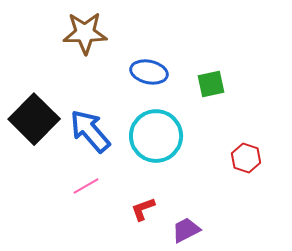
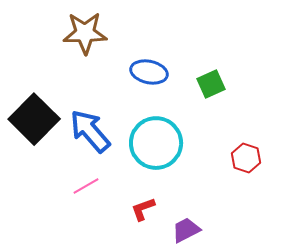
green square: rotated 12 degrees counterclockwise
cyan circle: moved 7 px down
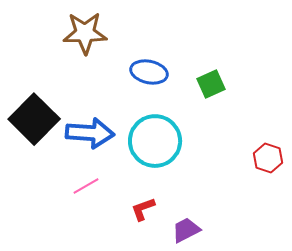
blue arrow: moved 2 px down; rotated 135 degrees clockwise
cyan circle: moved 1 px left, 2 px up
red hexagon: moved 22 px right
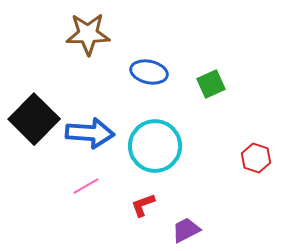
brown star: moved 3 px right, 1 px down
cyan circle: moved 5 px down
red hexagon: moved 12 px left
red L-shape: moved 4 px up
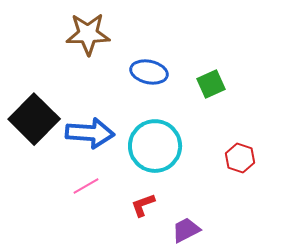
red hexagon: moved 16 px left
